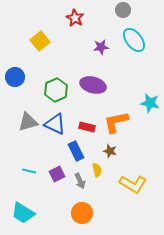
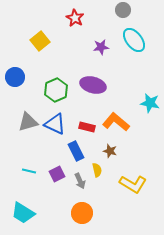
orange L-shape: rotated 52 degrees clockwise
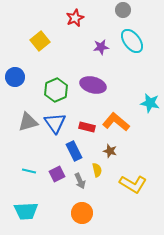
red star: rotated 18 degrees clockwise
cyan ellipse: moved 2 px left, 1 px down
blue triangle: moved 1 px up; rotated 30 degrees clockwise
blue rectangle: moved 2 px left
cyan trapezoid: moved 3 px right, 2 px up; rotated 35 degrees counterclockwise
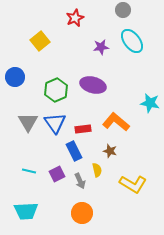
gray triangle: rotated 45 degrees counterclockwise
red rectangle: moved 4 px left, 2 px down; rotated 21 degrees counterclockwise
